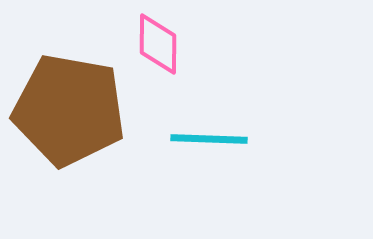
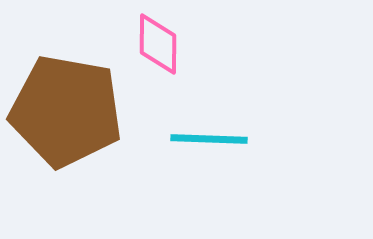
brown pentagon: moved 3 px left, 1 px down
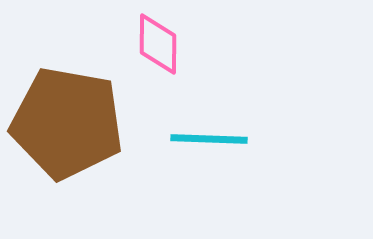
brown pentagon: moved 1 px right, 12 px down
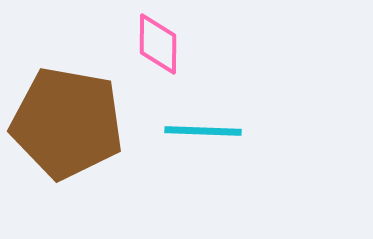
cyan line: moved 6 px left, 8 px up
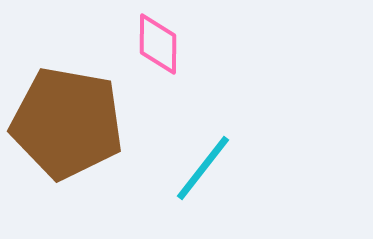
cyan line: moved 37 px down; rotated 54 degrees counterclockwise
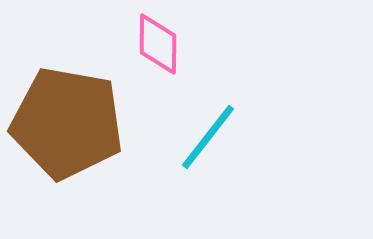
cyan line: moved 5 px right, 31 px up
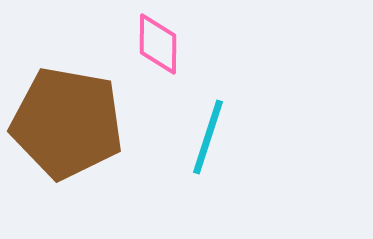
cyan line: rotated 20 degrees counterclockwise
